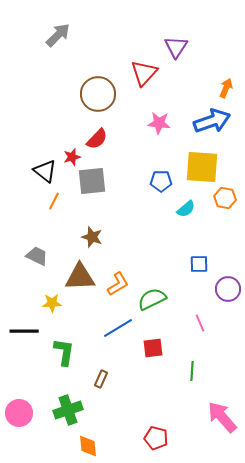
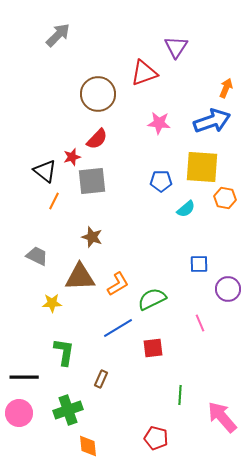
red triangle: rotated 28 degrees clockwise
black line: moved 46 px down
green line: moved 12 px left, 24 px down
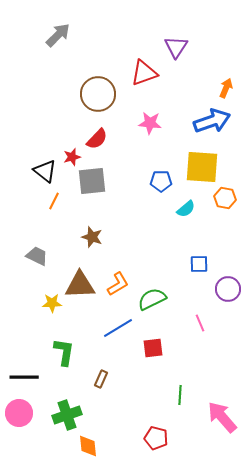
pink star: moved 9 px left
brown triangle: moved 8 px down
green cross: moved 1 px left, 5 px down
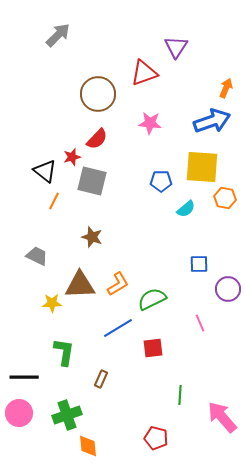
gray square: rotated 20 degrees clockwise
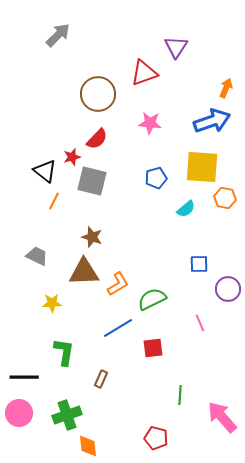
blue pentagon: moved 5 px left, 3 px up; rotated 15 degrees counterclockwise
brown triangle: moved 4 px right, 13 px up
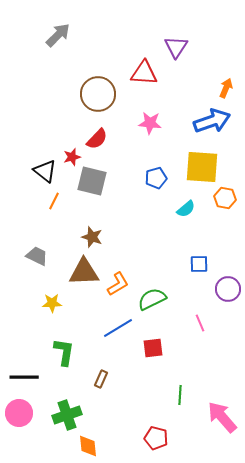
red triangle: rotated 24 degrees clockwise
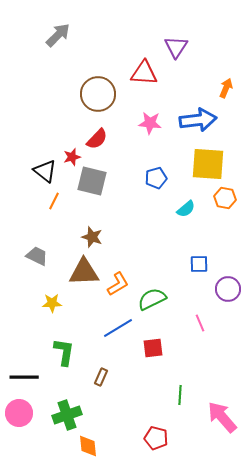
blue arrow: moved 14 px left, 1 px up; rotated 12 degrees clockwise
yellow square: moved 6 px right, 3 px up
brown rectangle: moved 2 px up
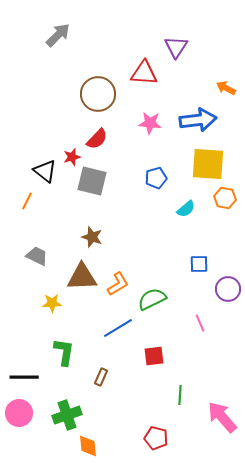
orange arrow: rotated 84 degrees counterclockwise
orange line: moved 27 px left
brown triangle: moved 2 px left, 5 px down
red square: moved 1 px right, 8 px down
